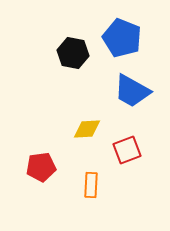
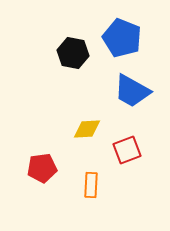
red pentagon: moved 1 px right, 1 px down
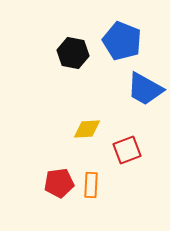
blue pentagon: moved 3 px down
blue trapezoid: moved 13 px right, 2 px up
red pentagon: moved 17 px right, 15 px down
